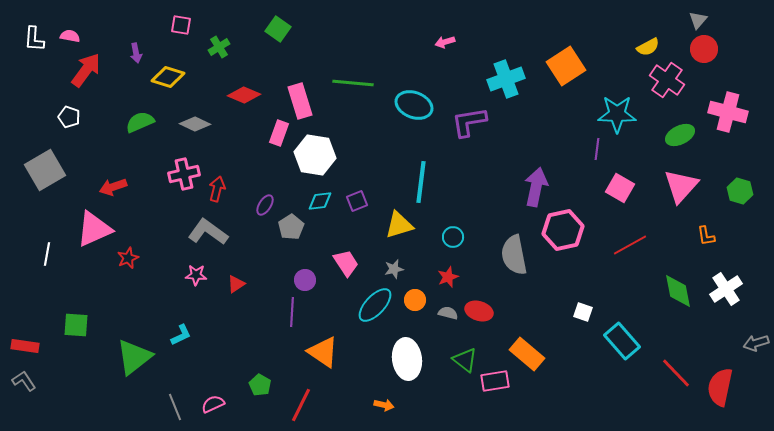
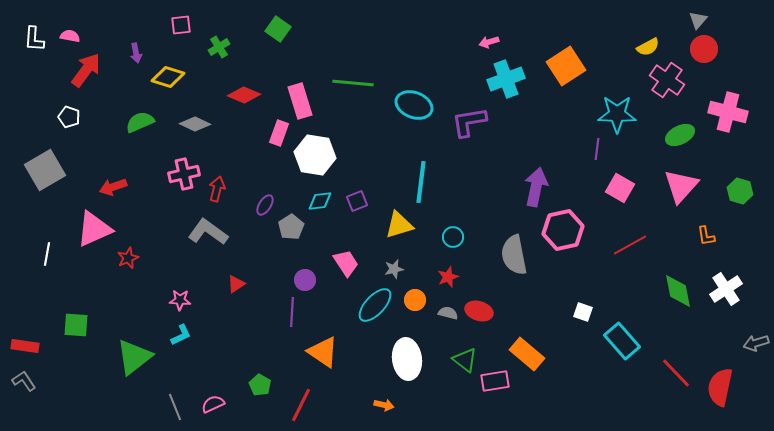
pink square at (181, 25): rotated 15 degrees counterclockwise
pink arrow at (445, 42): moved 44 px right
pink star at (196, 275): moved 16 px left, 25 px down
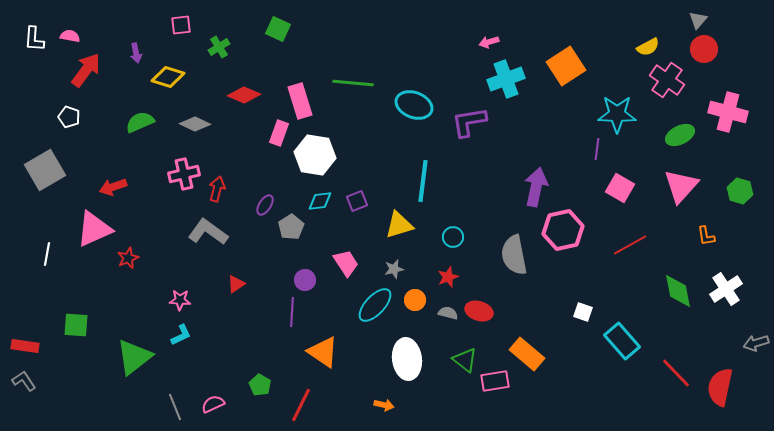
green square at (278, 29): rotated 10 degrees counterclockwise
cyan line at (421, 182): moved 2 px right, 1 px up
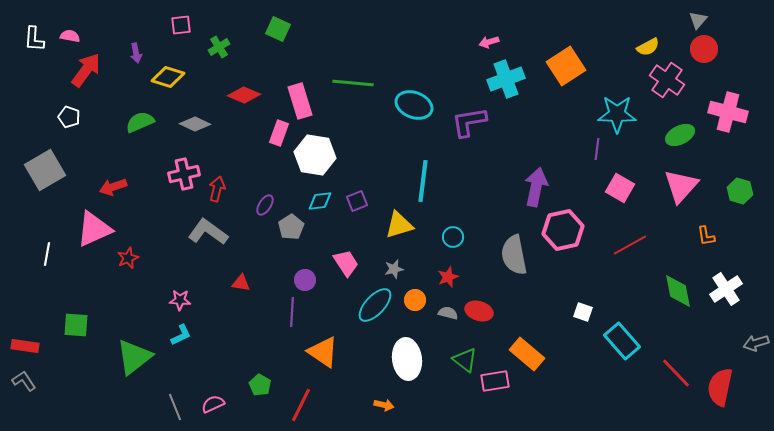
red triangle at (236, 284): moved 5 px right, 1 px up; rotated 42 degrees clockwise
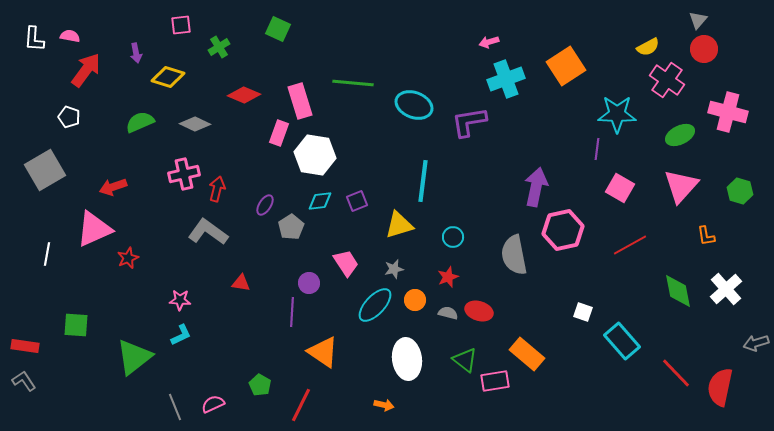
purple circle at (305, 280): moved 4 px right, 3 px down
white cross at (726, 289): rotated 8 degrees counterclockwise
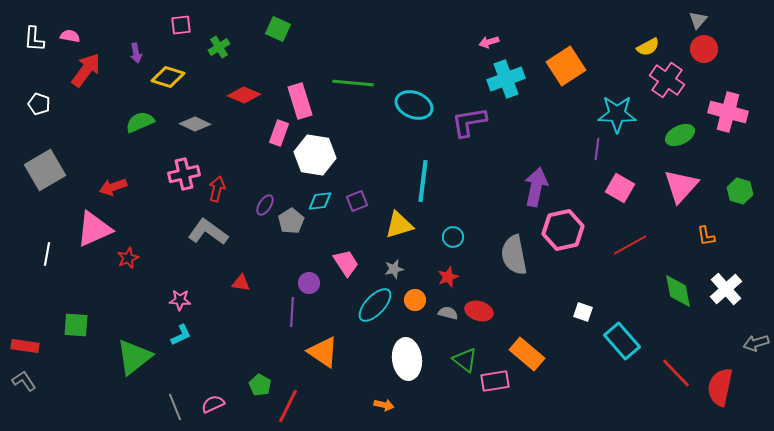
white pentagon at (69, 117): moved 30 px left, 13 px up
gray pentagon at (291, 227): moved 6 px up
red line at (301, 405): moved 13 px left, 1 px down
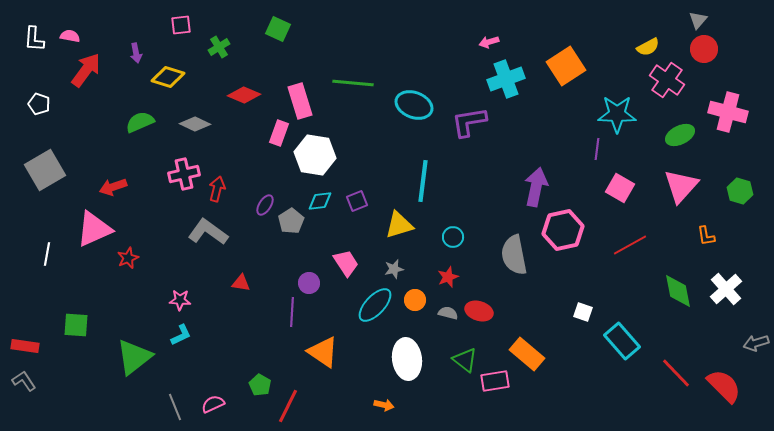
red semicircle at (720, 387): moved 4 px right, 1 px up; rotated 123 degrees clockwise
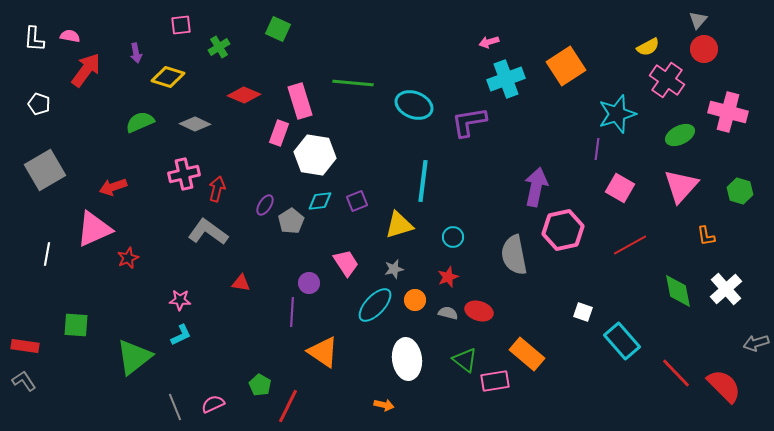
cyan star at (617, 114): rotated 18 degrees counterclockwise
